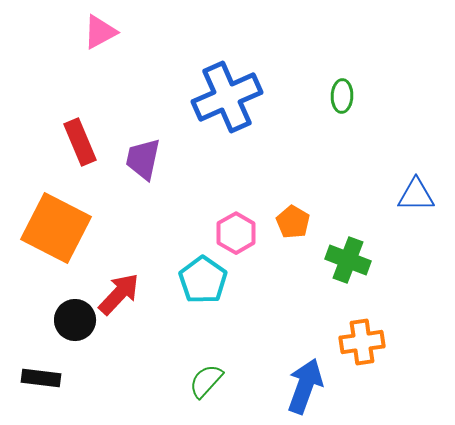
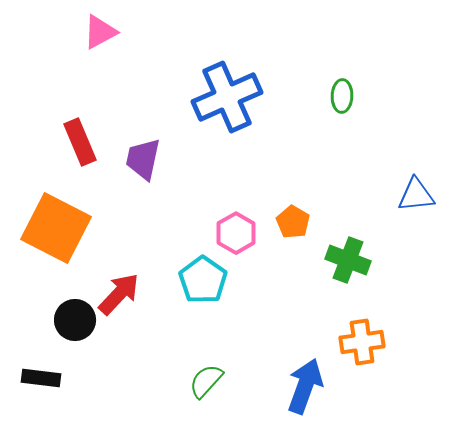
blue triangle: rotated 6 degrees counterclockwise
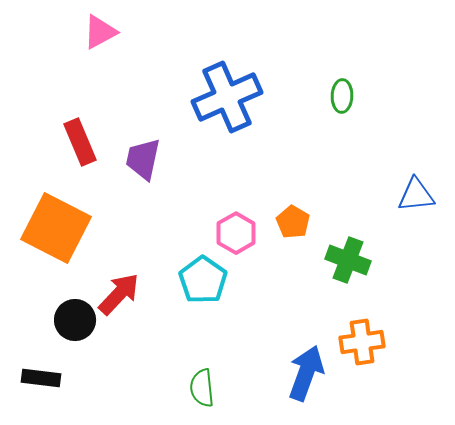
green semicircle: moved 4 px left, 7 px down; rotated 48 degrees counterclockwise
blue arrow: moved 1 px right, 13 px up
